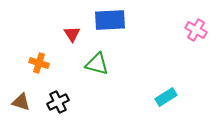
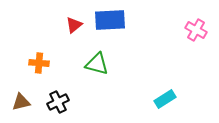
red triangle: moved 2 px right, 9 px up; rotated 24 degrees clockwise
orange cross: rotated 12 degrees counterclockwise
cyan rectangle: moved 1 px left, 2 px down
brown triangle: rotated 30 degrees counterclockwise
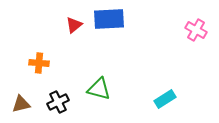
blue rectangle: moved 1 px left, 1 px up
green triangle: moved 2 px right, 25 px down
brown triangle: moved 2 px down
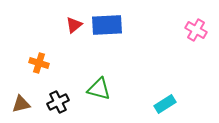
blue rectangle: moved 2 px left, 6 px down
orange cross: rotated 12 degrees clockwise
cyan rectangle: moved 5 px down
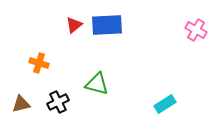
green triangle: moved 2 px left, 5 px up
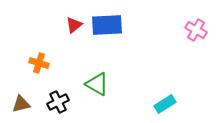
green triangle: rotated 15 degrees clockwise
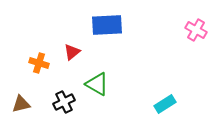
red triangle: moved 2 px left, 27 px down
black cross: moved 6 px right
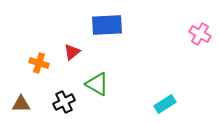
pink cross: moved 4 px right, 4 px down
brown triangle: rotated 12 degrees clockwise
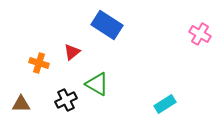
blue rectangle: rotated 36 degrees clockwise
black cross: moved 2 px right, 2 px up
